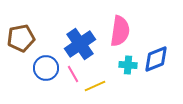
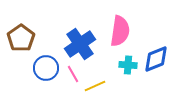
brown pentagon: rotated 24 degrees counterclockwise
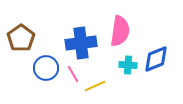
blue cross: moved 1 px right, 1 px up; rotated 28 degrees clockwise
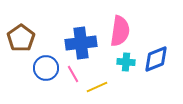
cyan cross: moved 2 px left, 3 px up
yellow line: moved 2 px right, 1 px down
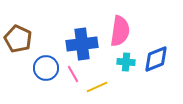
brown pentagon: moved 3 px left, 1 px down; rotated 12 degrees counterclockwise
blue cross: moved 1 px right, 1 px down
